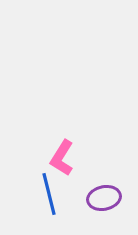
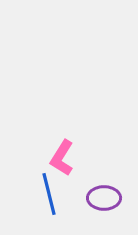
purple ellipse: rotated 12 degrees clockwise
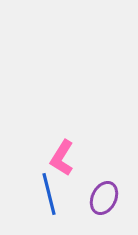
purple ellipse: rotated 64 degrees counterclockwise
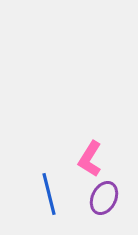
pink L-shape: moved 28 px right, 1 px down
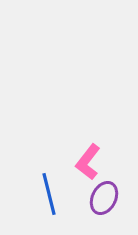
pink L-shape: moved 2 px left, 3 px down; rotated 6 degrees clockwise
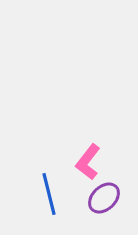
purple ellipse: rotated 20 degrees clockwise
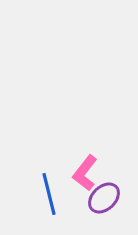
pink L-shape: moved 3 px left, 11 px down
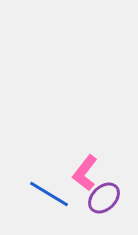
blue line: rotated 45 degrees counterclockwise
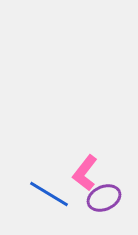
purple ellipse: rotated 20 degrees clockwise
